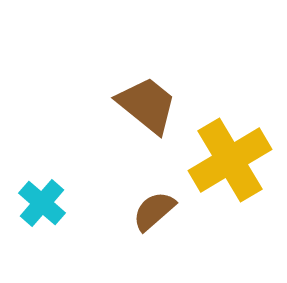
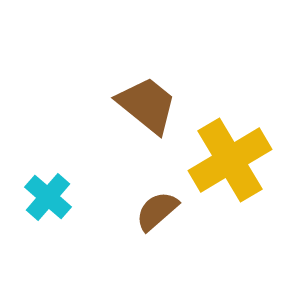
cyan cross: moved 6 px right, 6 px up
brown semicircle: moved 3 px right
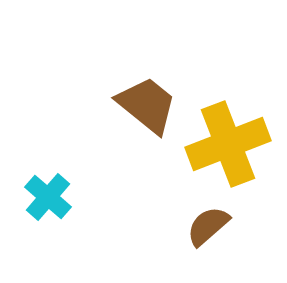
yellow cross: moved 2 px left, 16 px up; rotated 10 degrees clockwise
brown semicircle: moved 51 px right, 15 px down
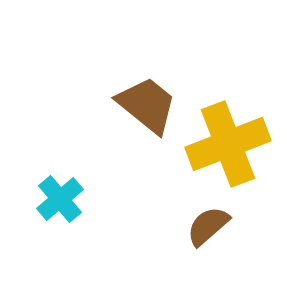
cyan cross: moved 12 px right, 2 px down; rotated 9 degrees clockwise
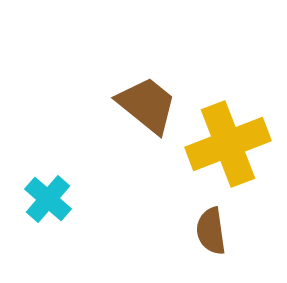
cyan cross: moved 12 px left; rotated 9 degrees counterclockwise
brown semicircle: moved 3 px right, 5 px down; rotated 57 degrees counterclockwise
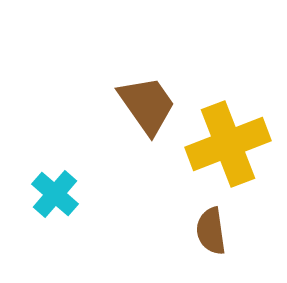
brown trapezoid: rotated 16 degrees clockwise
cyan cross: moved 7 px right, 5 px up
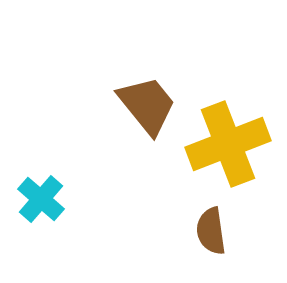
brown trapezoid: rotated 4 degrees counterclockwise
cyan cross: moved 14 px left, 5 px down
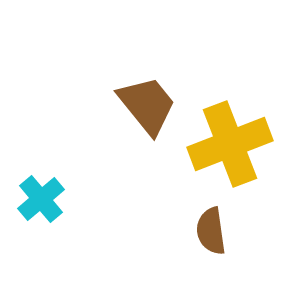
yellow cross: moved 2 px right
cyan cross: rotated 9 degrees clockwise
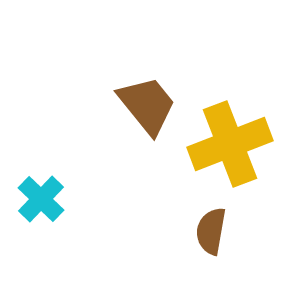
cyan cross: rotated 6 degrees counterclockwise
brown semicircle: rotated 18 degrees clockwise
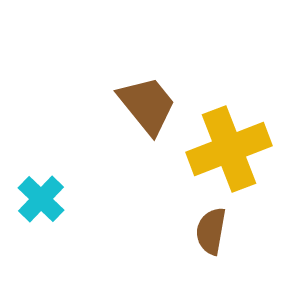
yellow cross: moved 1 px left, 5 px down
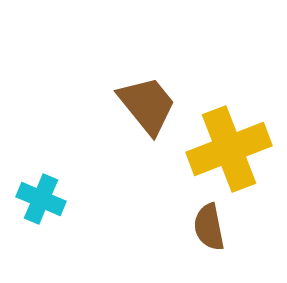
cyan cross: rotated 21 degrees counterclockwise
brown semicircle: moved 2 px left, 4 px up; rotated 21 degrees counterclockwise
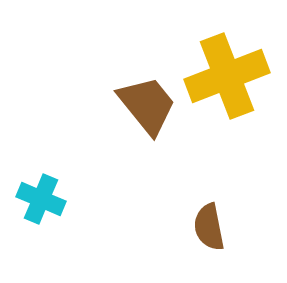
yellow cross: moved 2 px left, 73 px up
